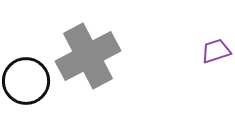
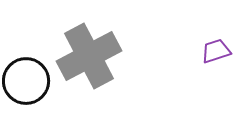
gray cross: moved 1 px right
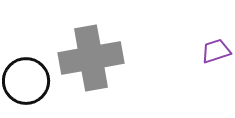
gray cross: moved 2 px right, 2 px down; rotated 18 degrees clockwise
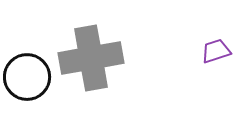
black circle: moved 1 px right, 4 px up
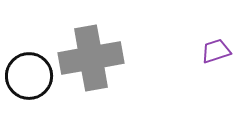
black circle: moved 2 px right, 1 px up
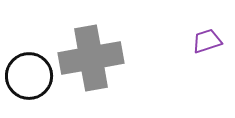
purple trapezoid: moved 9 px left, 10 px up
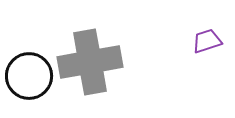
gray cross: moved 1 px left, 4 px down
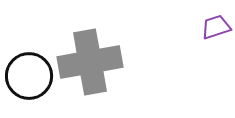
purple trapezoid: moved 9 px right, 14 px up
